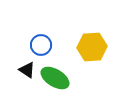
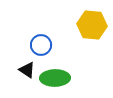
yellow hexagon: moved 22 px up; rotated 8 degrees clockwise
green ellipse: rotated 32 degrees counterclockwise
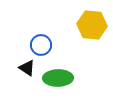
black triangle: moved 2 px up
green ellipse: moved 3 px right
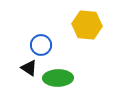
yellow hexagon: moved 5 px left
black triangle: moved 2 px right
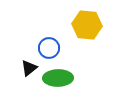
blue circle: moved 8 px right, 3 px down
black triangle: rotated 48 degrees clockwise
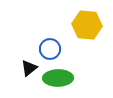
blue circle: moved 1 px right, 1 px down
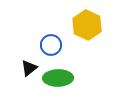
yellow hexagon: rotated 20 degrees clockwise
blue circle: moved 1 px right, 4 px up
